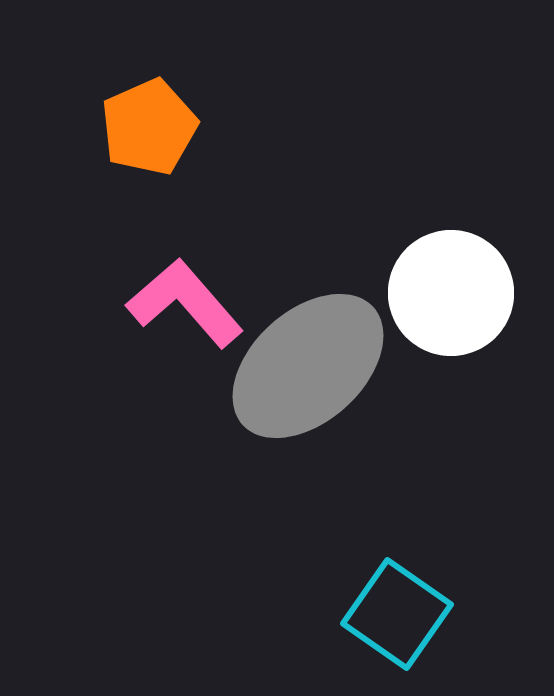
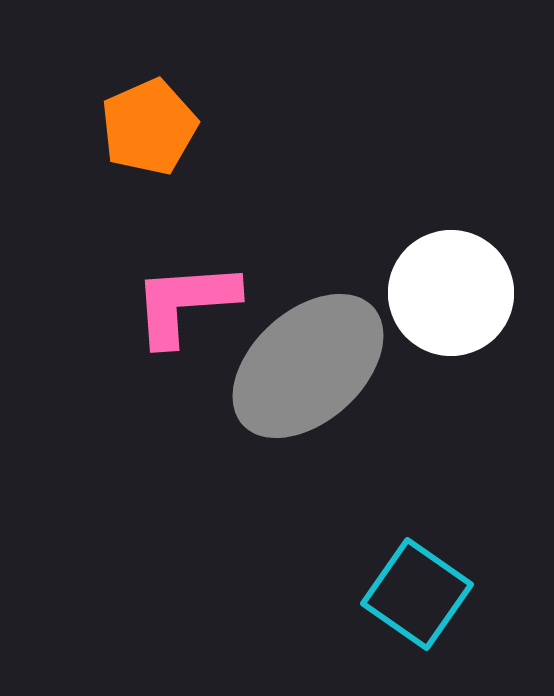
pink L-shape: rotated 53 degrees counterclockwise
cyan square: moved 20 px right, 20 px up
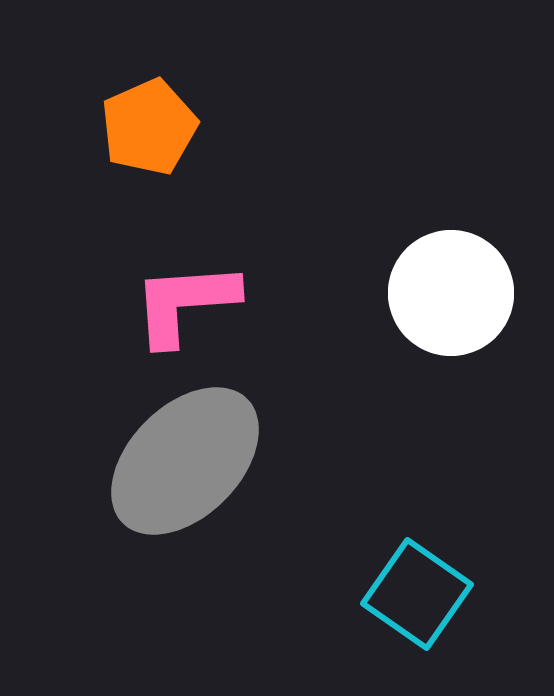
gray ellipse: moved 123 px left, 95 px down; rotated 3 degrees counterclockwise
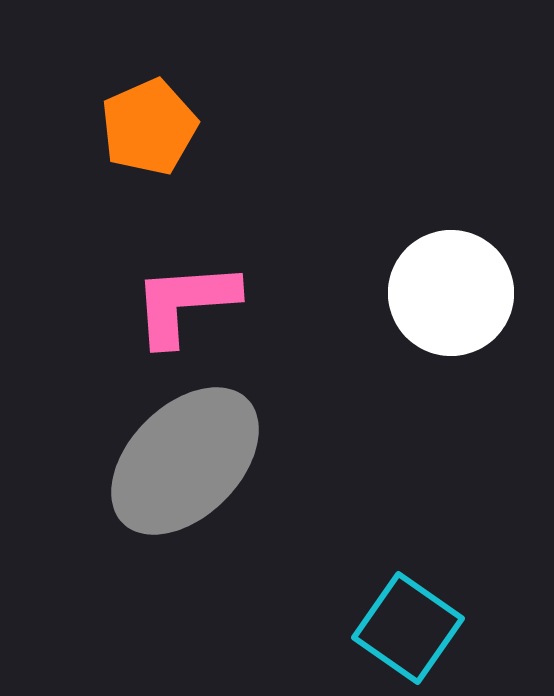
cyan square: moved 9 px left, 34 px down
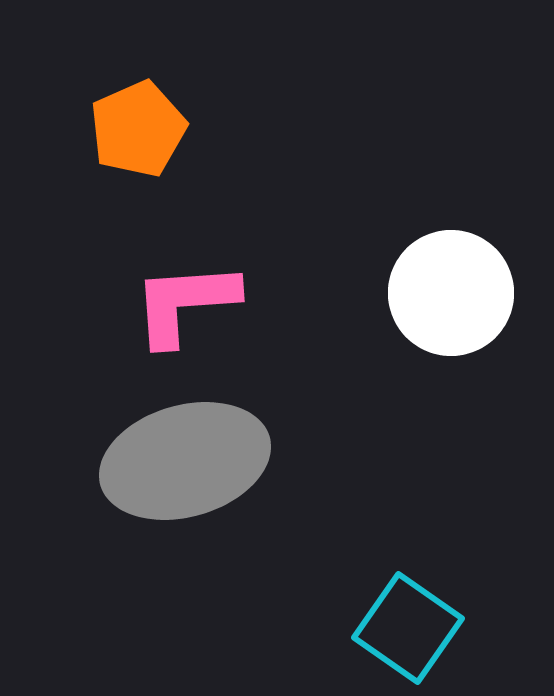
orange pentagon: moved 11 px left, 2 px down
gray ellipse: rotated 29 degrees clockwise
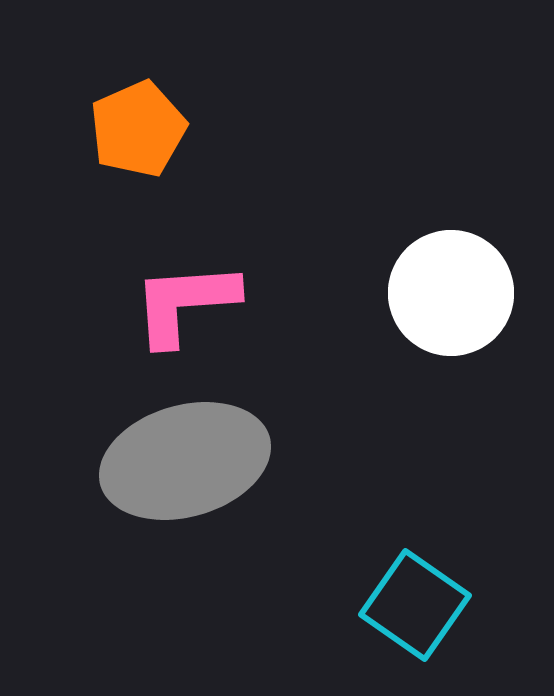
cyan square: moved 7 px right, 23 px up
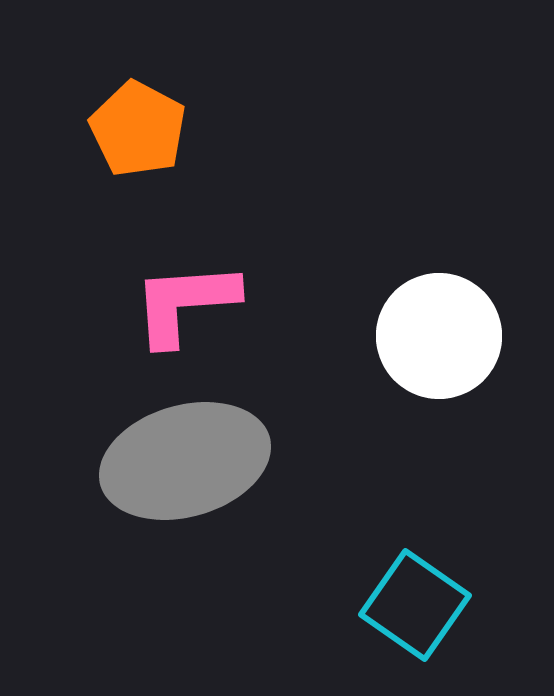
orange pentagon: rotated 20 degrees counterclockwise
white circle: moved 12 px left, 43 px down
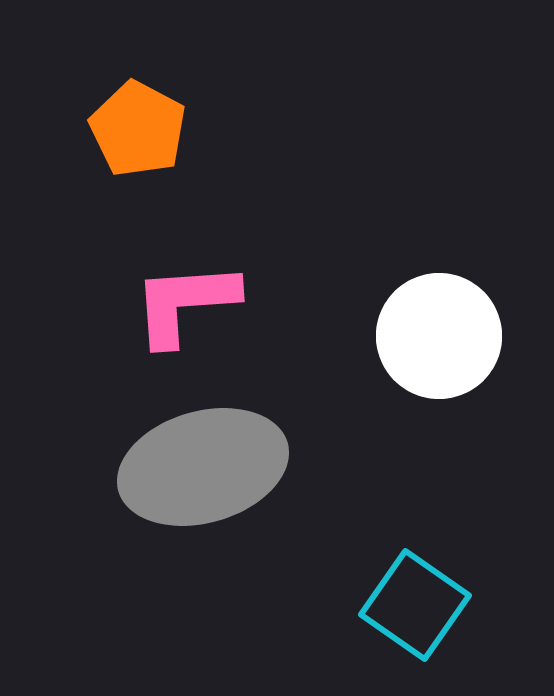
gray ellipse: moved 18 px right, 6 px down
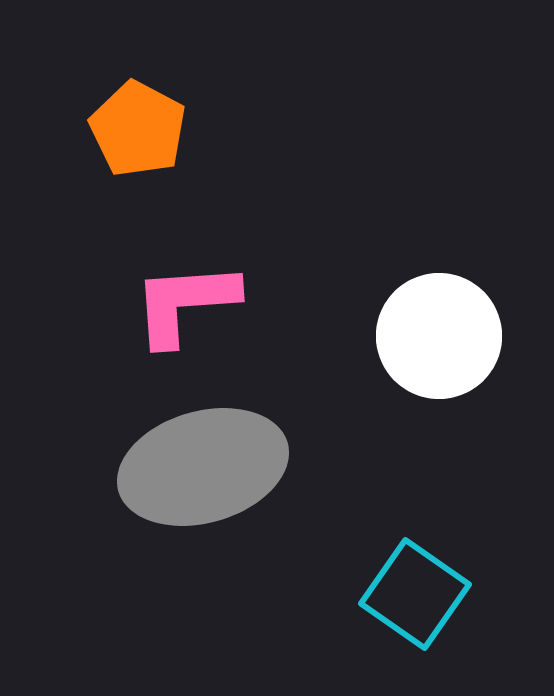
cyan square: moved 11 px up
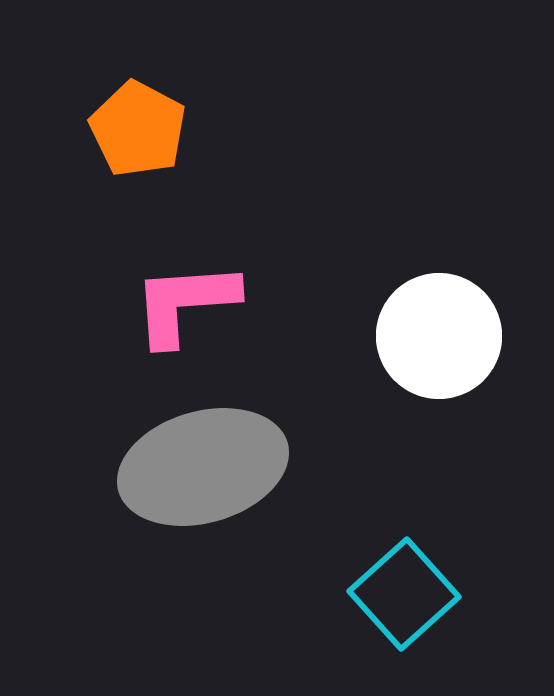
cyan square: moved 11 px left; rotated 13 degrees clockwise
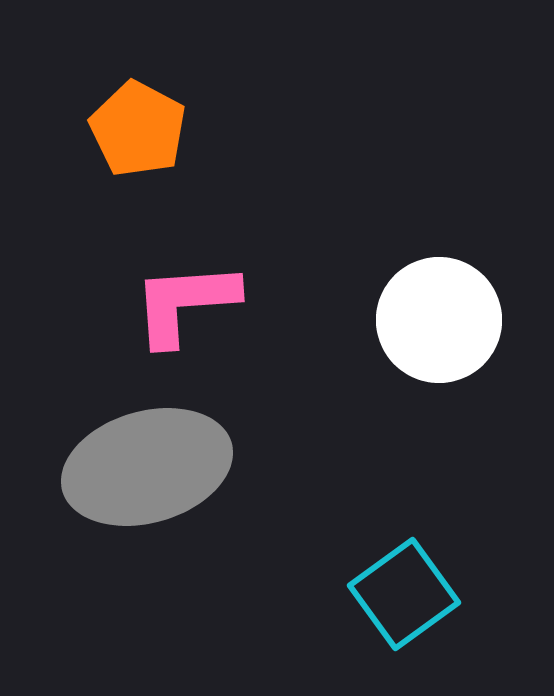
white circle: moved 16 px up
gray ellipse: moved 56 px left
cyan square: rotated 6 degrees clockwise
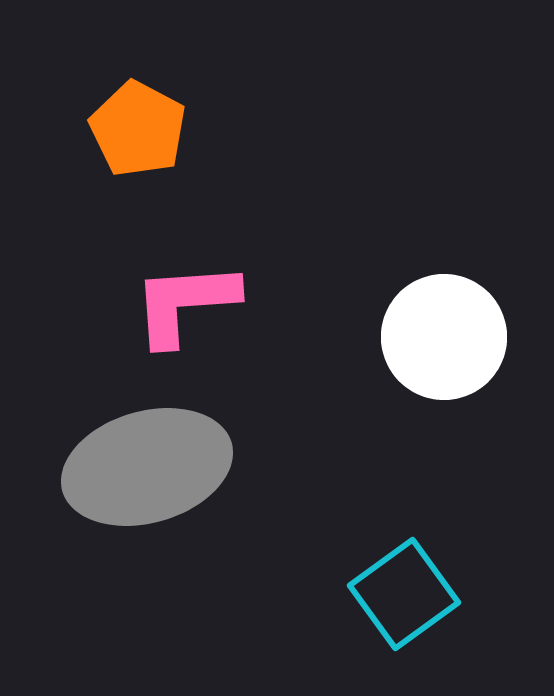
white circle: moved 5 px right, 17 px down
